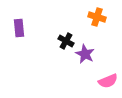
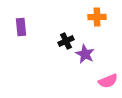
orange cross: rotated 18 degrees counterclockwise
purple rectangle: moved 2 px right, 1 px up
black cross: rotated 35 degrees clockwise
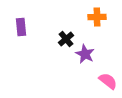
black cross: moved 2 px up; rotated 14 degrees counterclockwise
pink semicircle: rotated 120 degrees counterclockwise
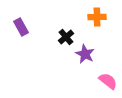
purple rectangle: rotated 24 degrees counterclockwise
black cross: moved 2 px up
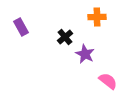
black cross: moved 1 px left
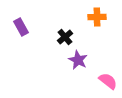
purple star: moved 7 px left, 6 px down
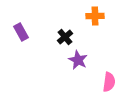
orange cross: moved 2 px left, 1 px up
purple rectangle: moved 5 px down
pink semicircle: moved 1 px right, 1 px down; rotated 60 degrees clockwise
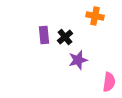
orange cross: rotated 12 degrees clockwise
purple rectangle: moved 23 px right, 3 px down; rotated 24 degrees clockwise
purple star: rotated 30 degrees clockwise
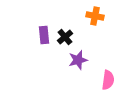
pink semicircle: moved 1 px left, 2 px up
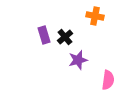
purple rectangle: rotated 12 degrees counterclockwise
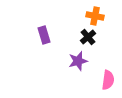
black cross: moved 23 px right
purple star: moved 1 px down
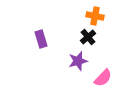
purple rectangle: moved 3 px left, 4 px down
pink semicircle: moved 5 px left, 2 px up; rotated 36 degrees clockwise
